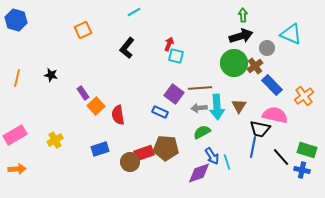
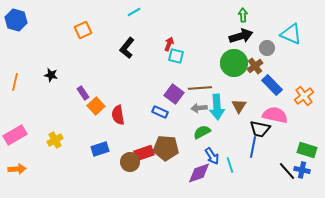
orange line at (17, 78): moved 2 px left, 4 px down
black line at (281, 157): moved 6 px right, 14 px down
cyan line at (227, 162): moved 3 px right, 3 px down
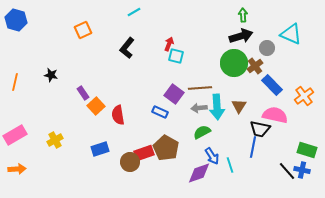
brown pentagon at (166, 148): rotated 25 degrees clockwise
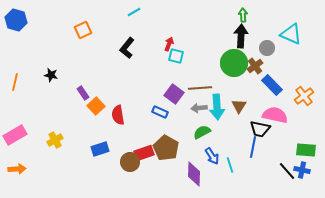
black arrow at (241, 36): rotated 70 degrees counterclockwise
green rectangle at (307, 150): moved 1 px left; rotated 12 degrees counterclockwise
purple diamond at (199, 173): moved 5 px left, 1 px down; rotated 70 degrees counterclockwise
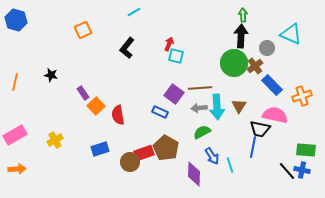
orange cross at (304, 96): moved 2 px left; rotated 18 degrees clockwise
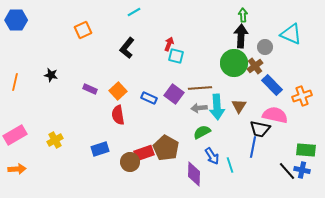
blue hexagon at (16, 20): rotated 15 degrees counterclockwise
gray circle at (267, 48): moved 2 px left, 1 px up
purple rectangle at (83, 93): moved 7 px right, 4 px up; rotated 32 degrees counterclockwise
orange square at (96, 106): moved 22 px right, 15 px up
blue rectangle at (160, 112): moved 11 px left, 14 px up
